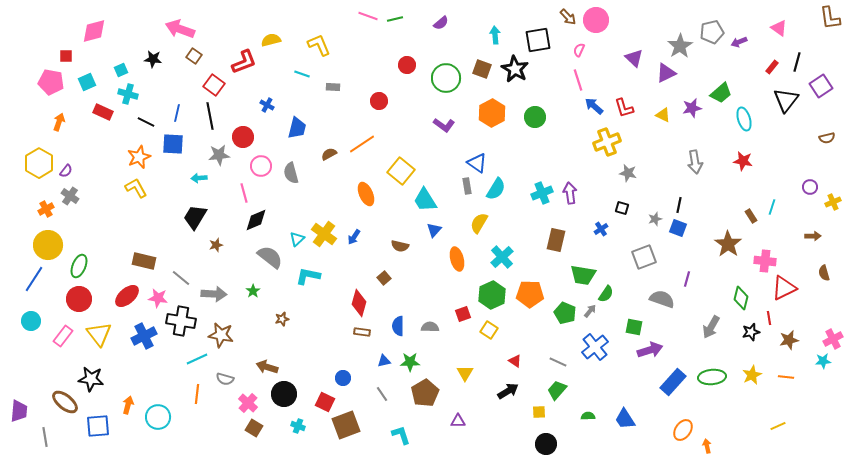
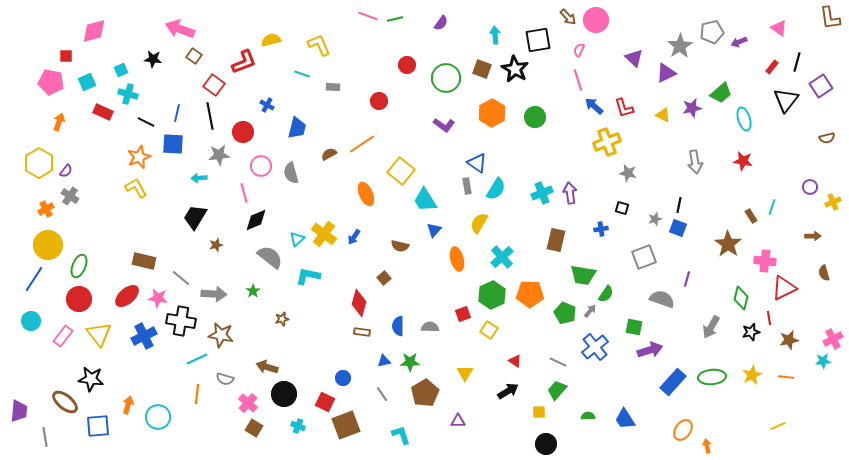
purple semicircle at (441, 23): rotated 14 degrees counterclockwise
red circle at (243, 137): moved 5 px up
blue cross at (601, 229): rotated 24 degrees clockwise
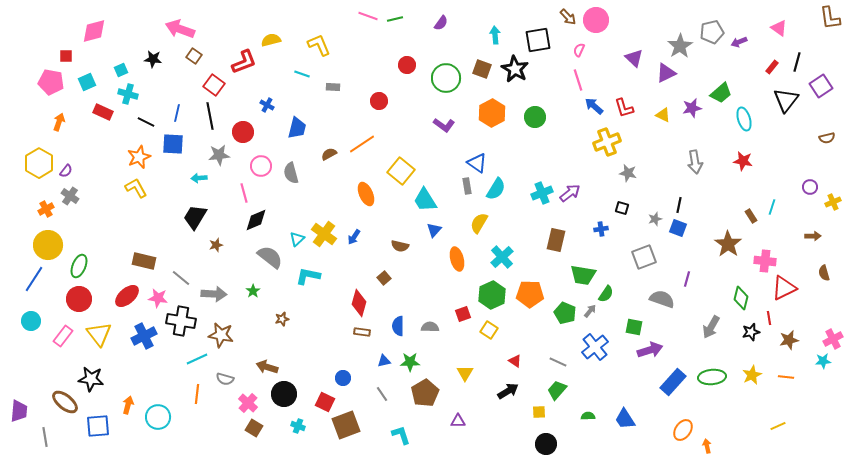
purple arrow at (570, 193): rotated 60 degrees clockwise
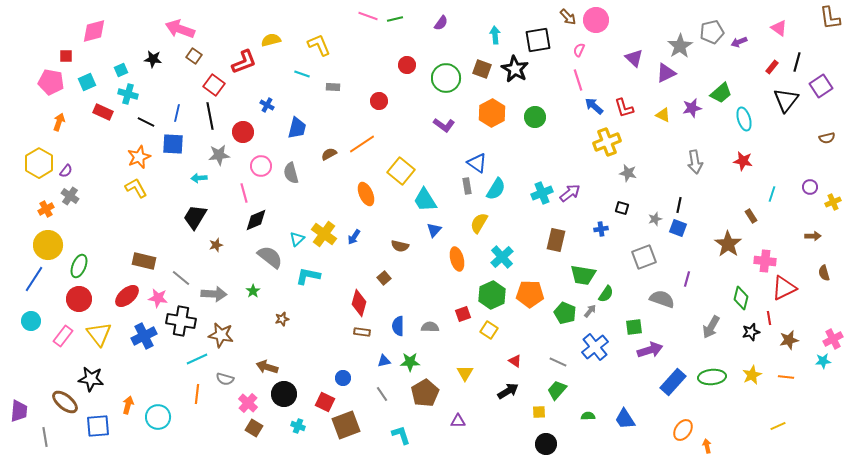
cyan line at (772, 207): moved 13 px up
green square at (634, 327): rotated 18 degrees counterclockwise
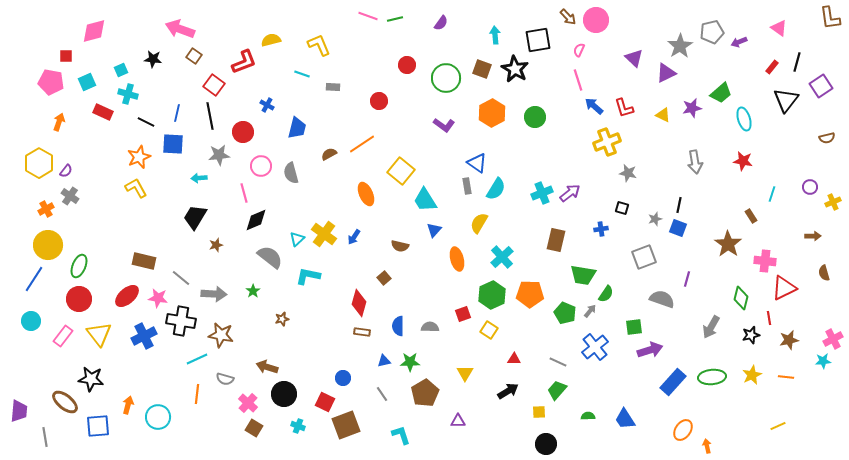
black star at (751, 332): moved 3 px down
red triangle at (515, 361): moved 1 px left, 2 px up; rotated 32 degrees counterclockwise
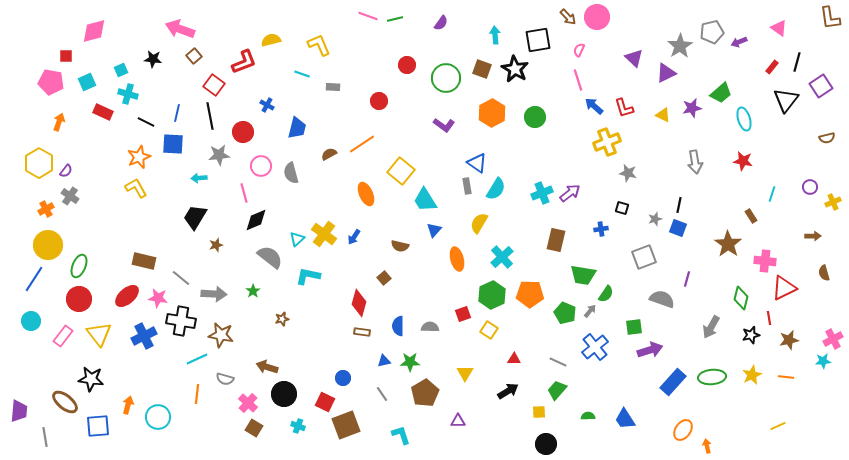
pink circle at (596, 20): moved 1 px right, 3 px up
brown square at (194, 56): rotated 14 degrees clockwise
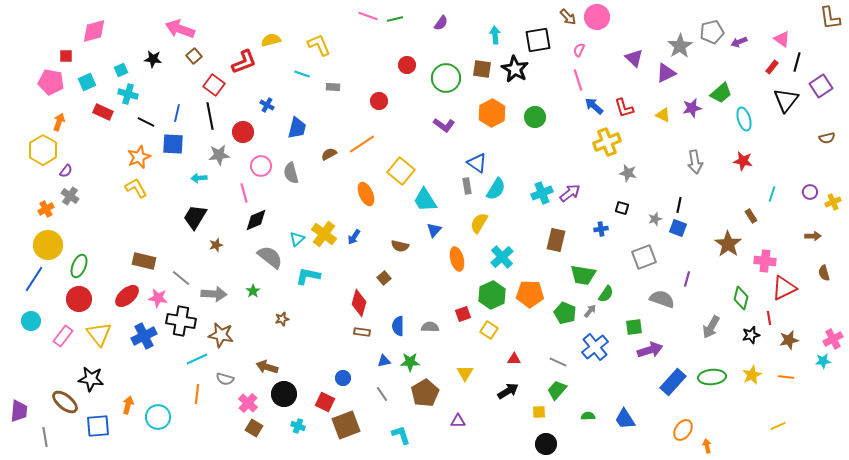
pink triangle at (779, 28): moved 3 px right, 11 px down
brown square at (482, 69): rotated 12 degrees counterclockwise
yellow hexagon at (39, 163): moved 4 px right, 13 px up
purple circle at (810, 187): moved 5 px down
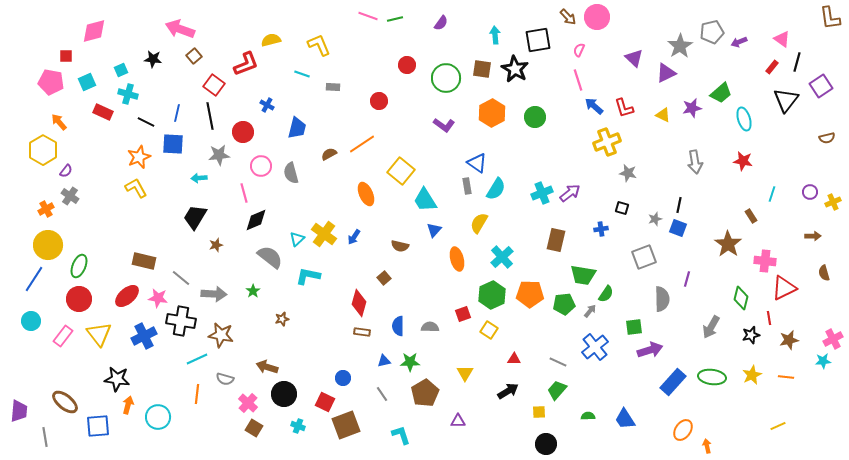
red L-shape at (244, 62): moved 2 px right, 2 px down
orange arrow at (59, 122): rotated 60 degrees counterclockwise
gray semicircle at (662, 299): rotated 70 degrees clockwise
green pentagon at (565, 313): moved 1 px left, 9 px up; rotated 30 degrees counterclockwise
green ellipse at (712, 377): rotated 12 degrees clockwise
black star at (91, 379): moved 26 px right
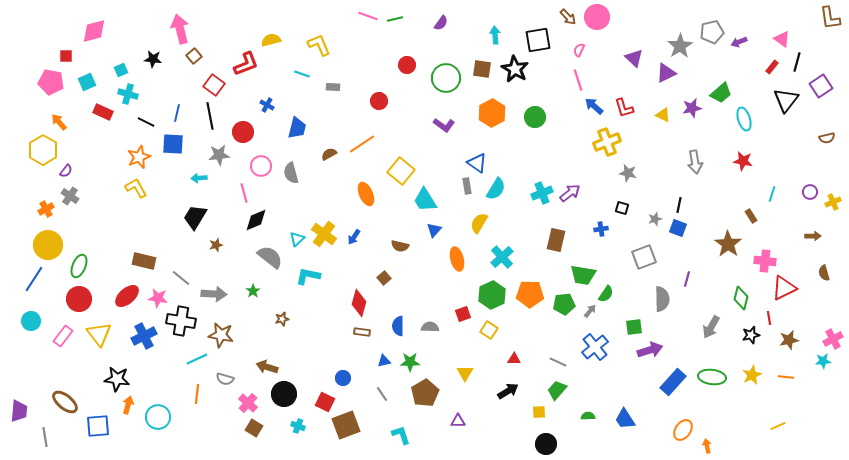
pink arrow at (180, 29): rotated 56 degrees clockwise
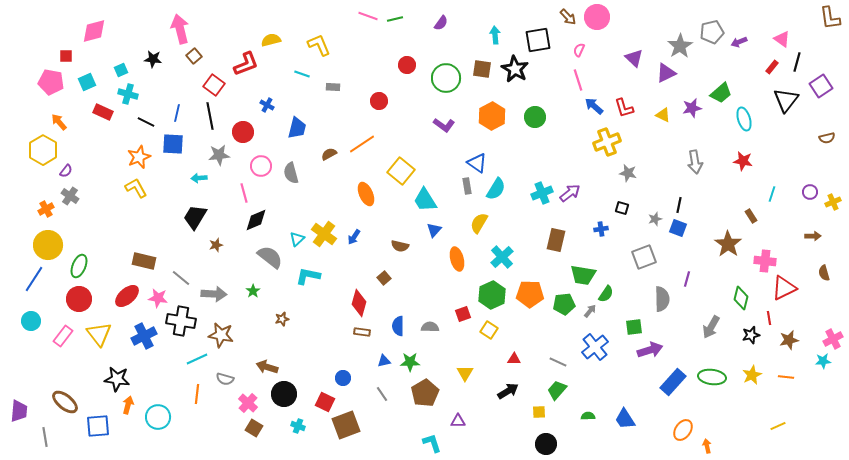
orange hexagon at (492, 113): moved 3 px down
cyan L-shape at (401, 435): moved 31 px right, 8 px down
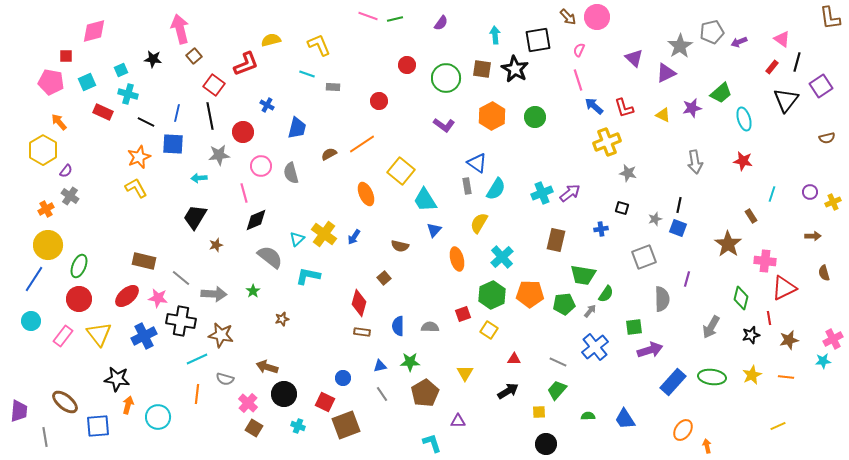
cyan line at (302, 74): moved 5 px right
blue triangle at (384, 361): moved 4 px left, 5 px down
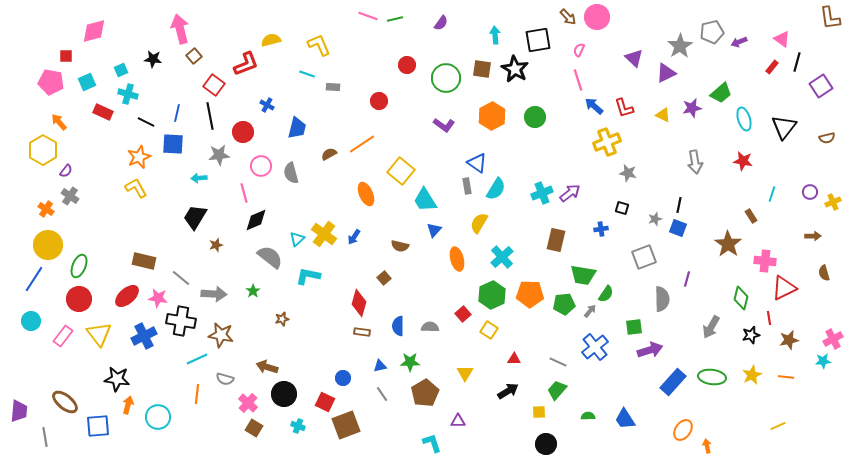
black triangle at (786, 100): moved 2 px left, 27 px down
orange cross at (46, 209): rotated 28 degrees counterclockwise
red square at (463, 314): rotated 21 degrees counterclockwise
